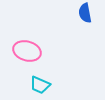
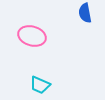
pink ellipse: moved 5 px right, 15 px up
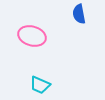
blue semicircle: moved 6 px left, 1 px down
